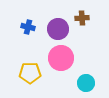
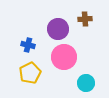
brown cross: moved 3 px right, 1 px down
blue cross: moved 18 px down
pink circle: moved 3 px right, 1 px up
yellow pentagon: rotated 25 degrees counterclockwise
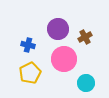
brown cross: moved 18 px down; rotated 24 degrees counterclockwise
pink circle: moved 2 px down
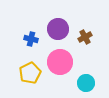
blue cross: moved 3 px right, 6 px up
pink circle: moved 4 px left, 3 px down
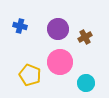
blue cross: moved 11 px left, 13 px up
yellow pentagon: moved 2 px down; rotated 25 degrees counterclockwise
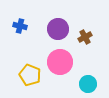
cyan circle: moved 2 px right, 1 px down
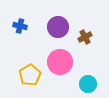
purple circle: moved 2 px up
yellow pentagon: rotated 20 degrees clockwise
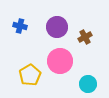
purple circle: moved 1 px left
pink circle: moved 1 px up
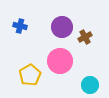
purple circle: moved 5 px right
cyan circle: moved 2 px right, 1 px down
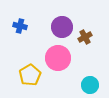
pink circle: moved 2 px left, 3 px up
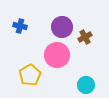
pink circle: moved 1 px left, 3 px up
cyan circle: moved 4 px left
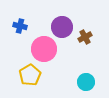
pink circle: moved 13 px left, 6 px up
cyan circle: moved 3 px up
